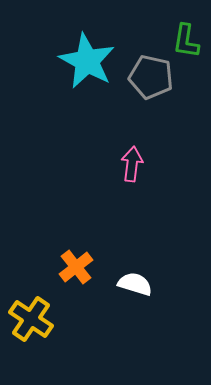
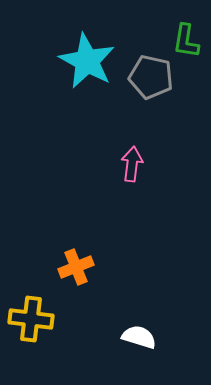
orange cross: rotated 16 degrees clockwise
white semicircle: moved 4 px right, 53 px down
yellow cross: rotated 27 degrees counterclockwise
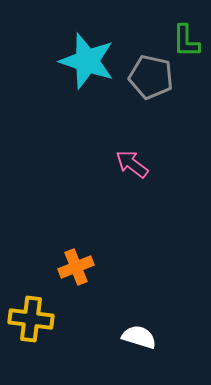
green L-shape: rotated 9 degrees counterclockwise
cyan star: rotated 10 degrees counterclockwise
pink arrow: rotated 60 degrees counterclockwise
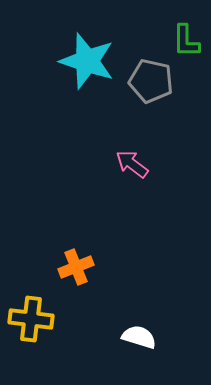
gray pentagon: moved 4 px down
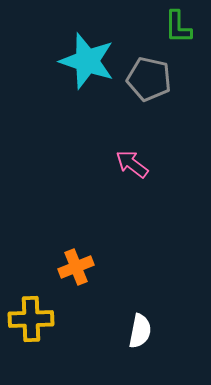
green L-shape: moved 8 px left, 14 px up
gray pentagon: moved 2 px left, 2 px up
yellow cross: rotated 9 degrees counterclockwise
white semicircle: moved 1 px right, 6 px up; rotated 84 degrees clockwise
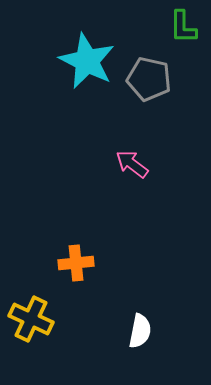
green L-shape: moved 5 px right
cyan star: rotated 8 degrees clockwise
orange cross: moved 4 px up; rotated 16 degrees clockwise
yellow cross: rotated 27 degrees clockwise
